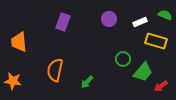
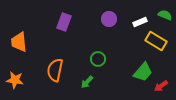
purple rectangle: moved 1 px right
yellow rectangle: rotated 15 degrees clockwise
green circle: moved 25 px left
orange star: moved 2 px right, 1 px up
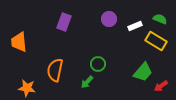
green semicircle: moved 5 px left, 4 px down
white rectangle: moved 5 px left, 4 px down
green circle: moved 5 px down
orange star: moved 12 px right, 8 px down
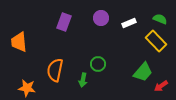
purple circle: moved 8 px left, 1 px up
white rectangle: moved 6 px left, 3 px up
yellow rectangle: rotated 15 degrees clockwise
green arrow: moved 4 px left, 2 px up; rotated 32 degrees counterclockwise
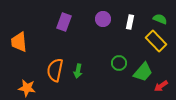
purple circle: moved 2 px right, 1 px down
white rectangle: moved 1 px right, 1 px up; rotated 56 degrees counterclockwise
green circle: moved 21 px right, 1 px up
green arrow: moved 5 px left, 9 px up
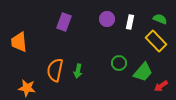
purple circle: moved 4 px right
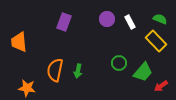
white rectangle: rotated 40 degrees counterclockwise
